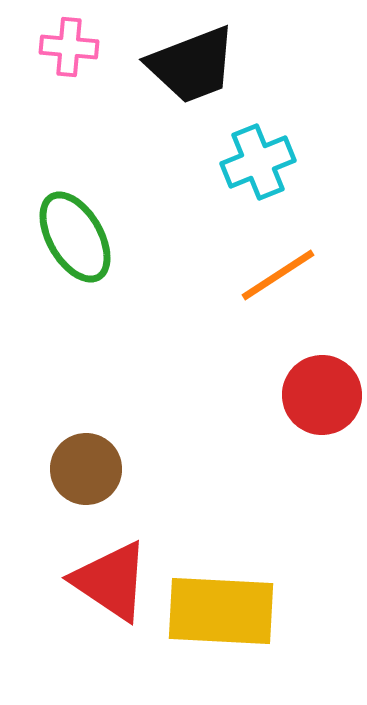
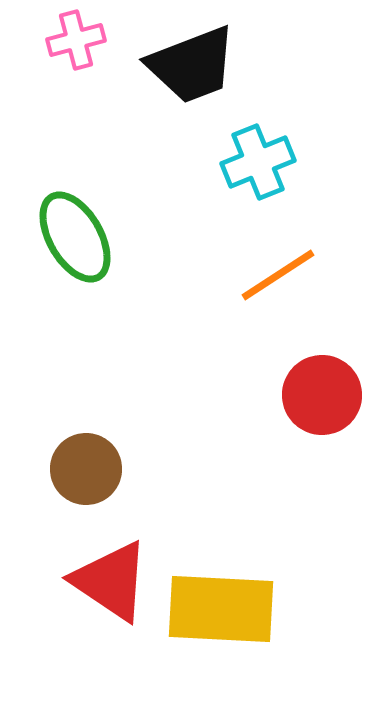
pink cross: moved 7 px right, 7 px up; rotated 20 degrees counterclockwise
yellow rectangle: moved 2 px up
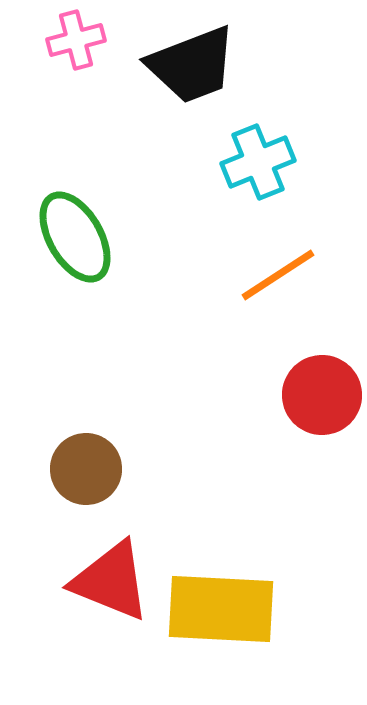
red triangle: rotated 12 degrees counterclockwise
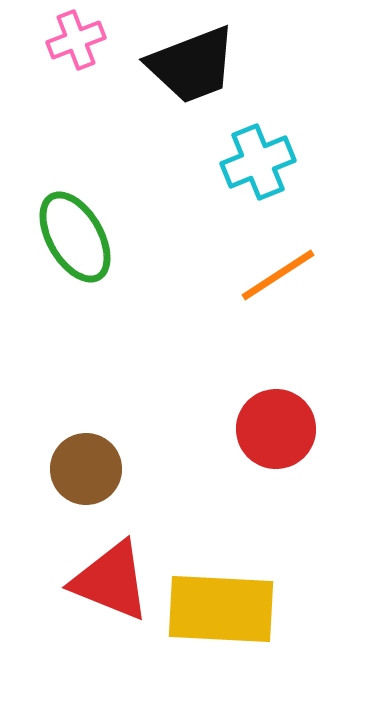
pink cross: rotated 6 degrees counterclockwise
red circle: moved 46 px left, 34 px down
